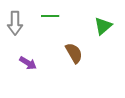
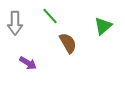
green line: rotated 48 degrees clockwise
brown semicircle: moved 6 px left, 10 px up
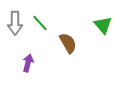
green line: moved 10 px left, 7 px down
green triangle: moved 1 px up; rotated 30 degrees counterclockwise
purple arrow: rotated 108 degrees counterclockwise
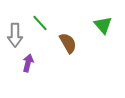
gray arrow: moved 12 px down
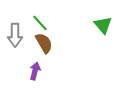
brown semicircle: moved 24 px left
purple arrow: moved 7 px right, 8 px down
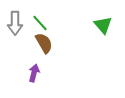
gray arrow: moved 12 px up
purple arrow: moved 1 px left, 2 px down
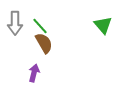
green line: moved 3 px down
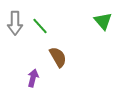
green triangle: moved 4 px up
brown semicircle: moved 14 px right, 14 px down
purple arrow: moved 1 px left, 5 px down
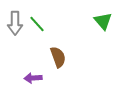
green line: moved 3 px left, 2 px up
brown semicircle: rotated 10 degrees clockwise
purple arrow: rotated 108 degrees counterclockwise
